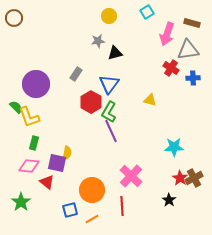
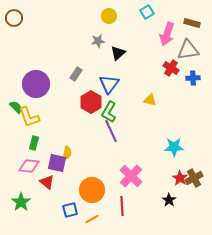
black triangle: moved 3 px right; rotated 28 degrees counterclockwise
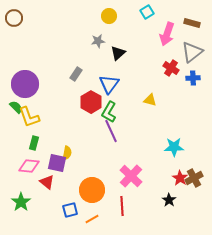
gray triangle: moved 4 px right, 2 px down; rotated 30 degrees counterclockwise
purple circle: moved 11 px left
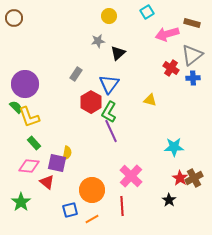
pink arrow: rotated 55 degrees clockwise
gray triangle: moved 3 px down
green rectangle: rotated 56 degrees counterclockwise
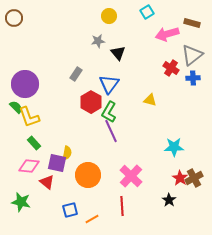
black triangle: rotated 28 degrees counterclockwise
orange circle: moved 4 px left, 15 px up
green star: rotated 24 degrees counterclockwise
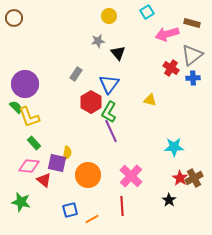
red triangle: moved 3 px left, 2 px up
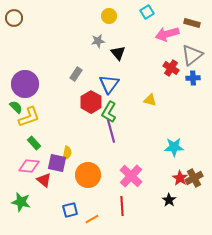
yellow L-shape: rotated 90 degrees counterclockwise
purple line: rotated 10 degrees clockwise
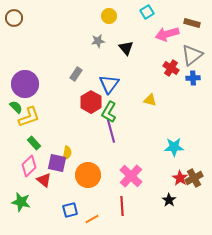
black triangle: moved 8 px right, 5 px up
pink diamond: rotated 50 degrees counterclockwise
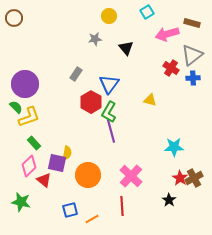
gray star: moved 3 px left, 2 px up
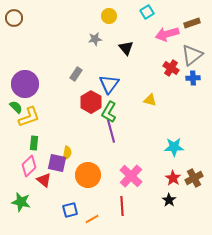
brown rectangle: rotated 35 degrees counterclockwise
green rectangle: rotated 48 degrees clockwise
red star: moved 7 px left
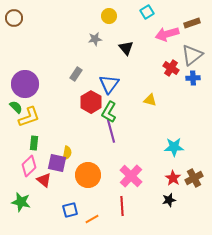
black star: rotated 24 degrees clockwise
